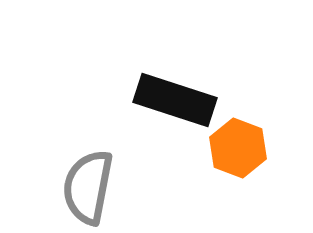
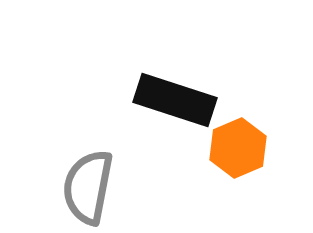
orange hexagon: rotated 16 degrees clockwise
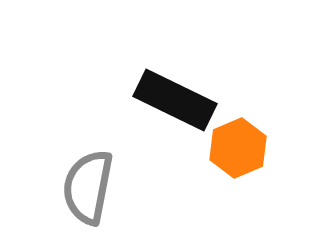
black rectangle: rotated 8 degrees clockwise
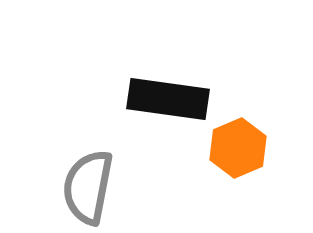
black rectangle: moved 7 px left, 1 px up; rotated 18 degrees counterclockwise
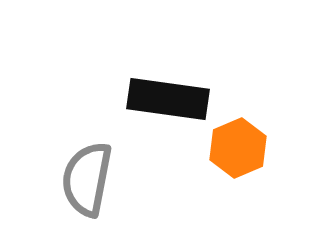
gray semicircle: moved 1 px left, 8 px up
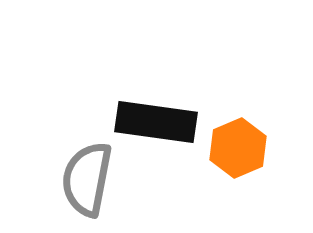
black rectangle: moved 12 px left, 23 px down
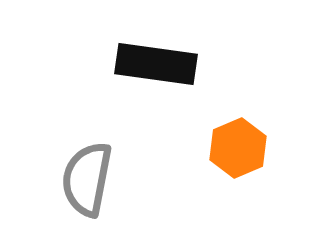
black rectangle: moved 58 px up
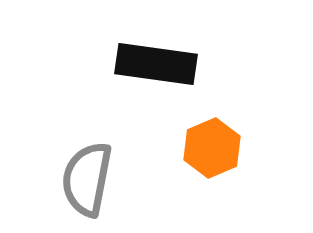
orange hexagon: moved 26 px left
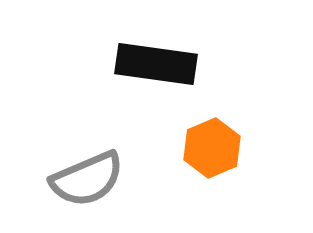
gray semicircle: rotated 124 degrees counterclockwise
